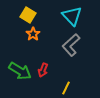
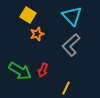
orange star: moved 4 px right; rotated 16 degrees clockwise
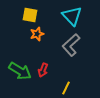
yellow square: moved 2 px right; rotated 21 degrees counterclockwise
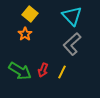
yellow square: moved 1 px up; rotated 28 degrees clockwise
orange star: moved 12 px left; rotated 16 degrees counterclockwise
gray L-shape: moved 1 px right, 1 px up
yellow line: moved 4 px left, 16 px up
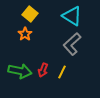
cyan triangle: rotated 15 degrees counterclockwise
green arrow: rotated 20 degrees counterclockwise
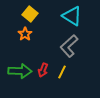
gray L-shape: moved 3 px left, 2 px down
green arrow: rotated 10 degrees counterclockwise
